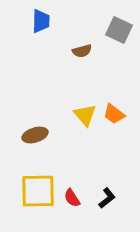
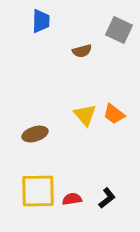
brown ellipse: moved 1 px up
red semicircle: moved 1 px down; rotated 114 degrees clockwise
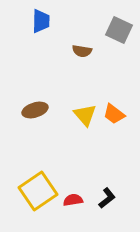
brown semicircle: rotated 24 degrees clockwise
brown ellipse: moved 24 px up
yellow square: rotated 33 degrees counterclockwise
red semicircle: moved 1 px right, 1 px down
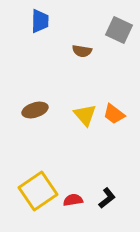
blue trapezoid: moved 1 px left
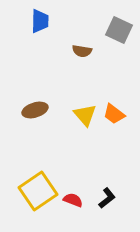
red semicircle: rotated 30 degrees clockwise
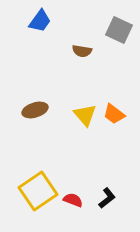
blue trapezoid: rotated 35 degrees clockwise
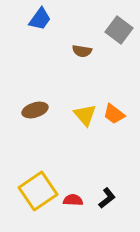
blue trapezoid: moved 2 px up
gray square: rotated 12 degrees clockwise
red semicircle: rotated 18 degrees counterclockwise
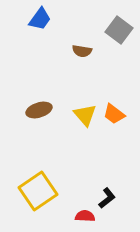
brown ellipse: moved 4 px right
red semicircle: moved 12 px right, 16 px down
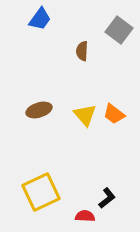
brown semicircle: rotated 84 degrees clockwise
yellow square: moved 3 px right, 1 px down; rotated 9 degrees clockwise
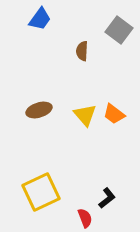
red semicircle: moved 2 px down; rotated 66 degrees clockwise
